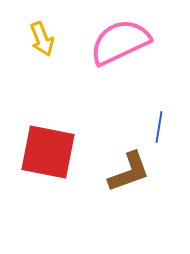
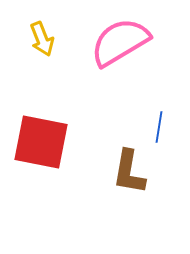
pink semicircle: rotated 6 degrees counterclockwise
red square: moved 7 px left, 10 px up
brown L-shape: rotated 120 degrees clockwise
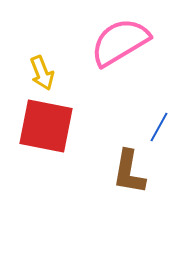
yellow arrow: moved 34 px down
blue line: rotated 20 degrees clockwise
red square: moved 5 px right, 16 px up
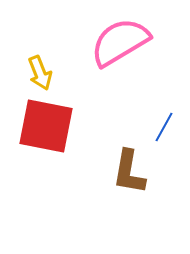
yellow arrow: moved 2 px left
blue line: moved 5 px right
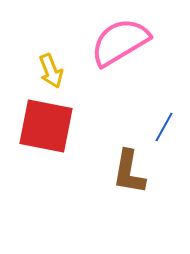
yellow arrow: moved 11 px right, 2 px up
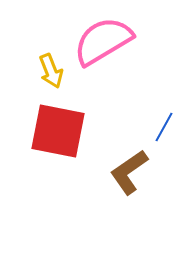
pink semicircle: moved 17 px left, 1 px up
red square: moved 12 px right, 5 px down
brown L-shape: rotated 45 degrees clockwise
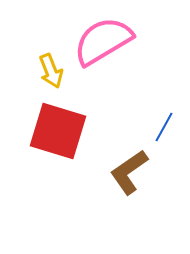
red square: rotated 6 degrees clockwise
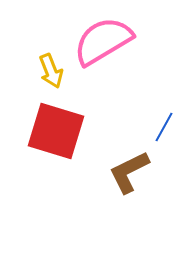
red square: moved 2 px left
brown L-shape: rotated 9 degrees clockwise
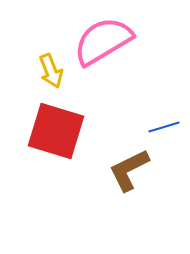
blue line: rotated 44 degrees clockwise
brown L-shape: moved 2 px up
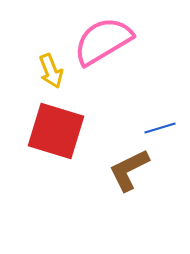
blue line: moved 4 px left, 1 px down
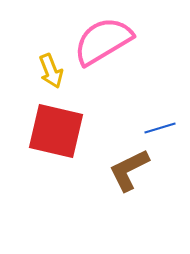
red square: rotated 4 degrees counterclockwise
